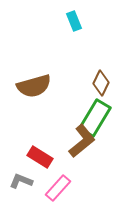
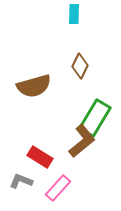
cyan rectangle: moved 7 px up; rotated 24 degrees clockwise
brown diamond: moved 21 px left, 17 px up
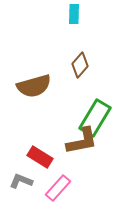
brown diamond: moved 1 px up; rotated 15 degrees clockwise
brown L-shape: rotated 28 degrees clockwise
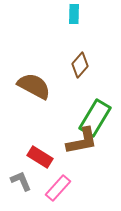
brown semicircle: rotated 136 degrees counterclockwise
gray L-shape: rotated 45 degrees clockwise
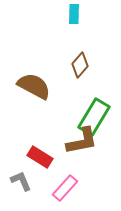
green rectangle: moved 1 px left, 1 px up
pink rectangle: moved 7 px right
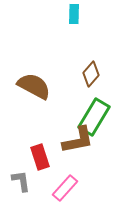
brown diamond: moved 11 px right, 9 px down
brown L-shape: moved 4 px left, 1 px up
red rectangle: rotated 40 degrees clockwise
gray L-shape: rotated 15 degrees clockwise
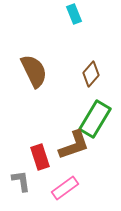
cyan rectangle: rotated 24 degrees counterclockwise
brown semicircle: moved 15 px up; rotated 36 degrees clockwise
green rectangle: moved 1 px right, 2 px down
brown L-shape: moved 4 px left, 5 px down; rotated 8 degrees counterclockwise
pink rectangle: rotated 12 degrees clockwise
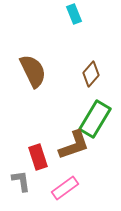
brown semicircle: moved 1 px left
red rectangle: moved 2 px left
